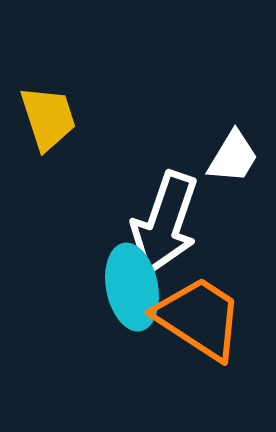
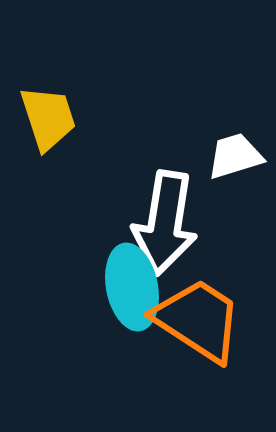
white trapezoid: moved 2 px right, 1 px up; rotated 138 degrees counterclockwise
white arrow: rotated 10 degrees counterclockwise
orange trapezoid: moved 1 px left, 2 px down
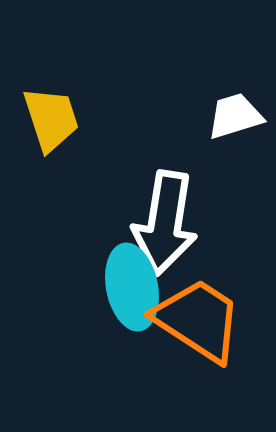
yellow trapezoid: moved 3 px right, 1 px down
white trapezoid: moved 40 px up
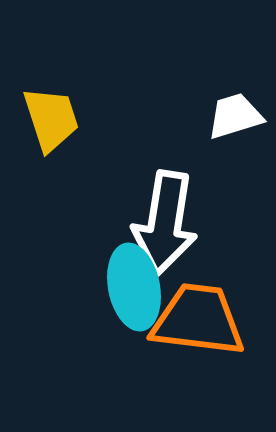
cyan ellipse: moved 2 px right
orange trapezoid: rotated 26 degrees counterclockwise
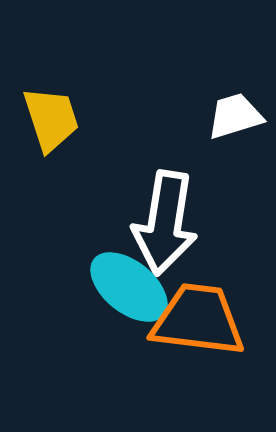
cyan ellipse: moved 5 px left; rotated 40 degrees counterclockwise
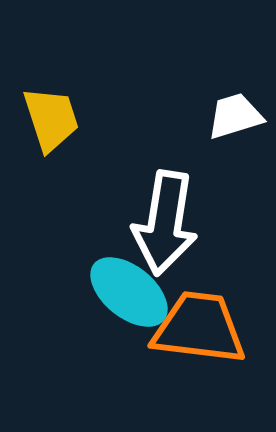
cyan ellipse: moved 5 px down
orange trapezoid: moved 1 px right, 8 px down
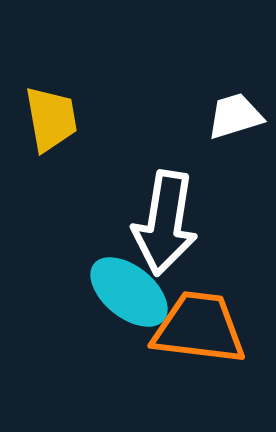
yellow trapezoid: rotated 8 degrees clockwise
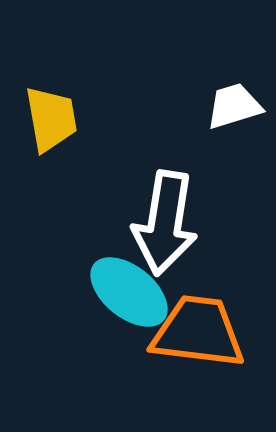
white trapezoid: moved 1 px left, 10 px up
orange trapezoid: moved 1 px left, 4 px down
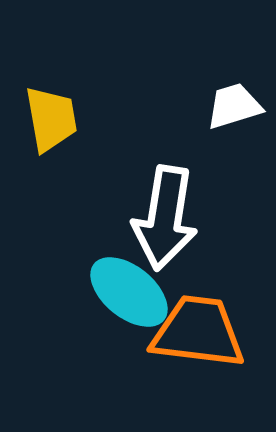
white arrow: moved 5 px up
